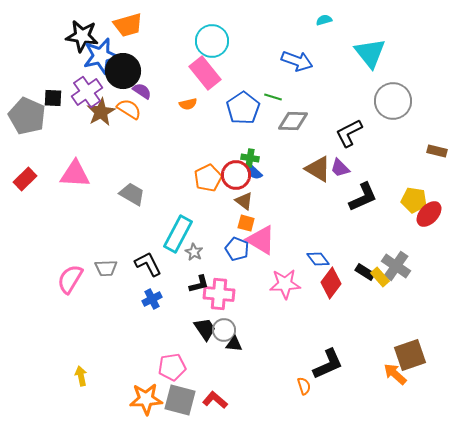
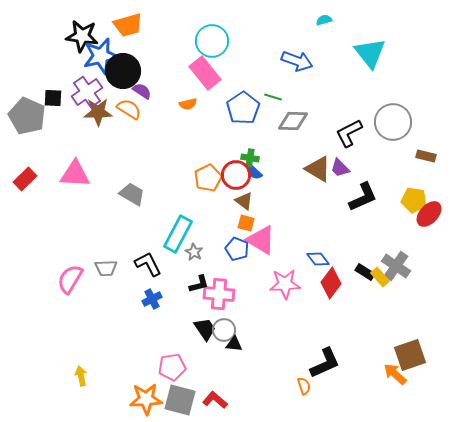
gray circle at (393, 101): moved 21 px down
brown star at (101, 112): moved 3 px left; rotated 28 degrees clockwise
brown rectangle at (437, 151): moved 11 px left, 5 px down
black L-shape at (328, 364): moved 3 px left, 1 px up
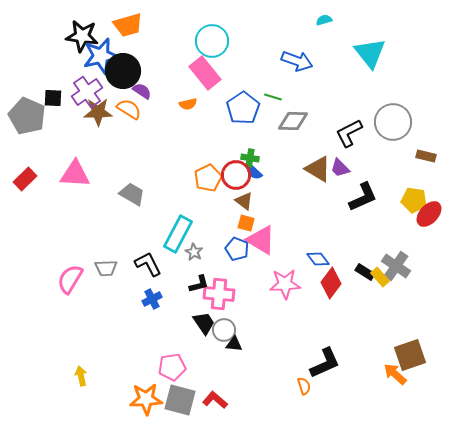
black trapezoid at (205, 329): moved 1 px left, 6 px up
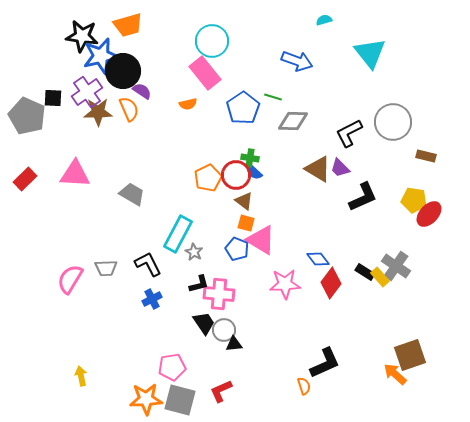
orange semicircle at (129, 109): rotated 35 degrees clockwise
black triangle at (234, 344): rotated 12 degrees counterclockwise
red L-shape at (215, 400): moved 6 px right, 9 px up; rotated 65 degrees counterclockwise
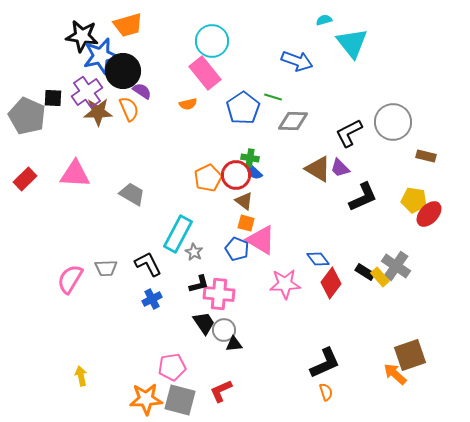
cyan triangle at (370, 53): moved 18 px left, 10 px up
orange semicircle at (304, 386): moved 22 px right, 6 px down
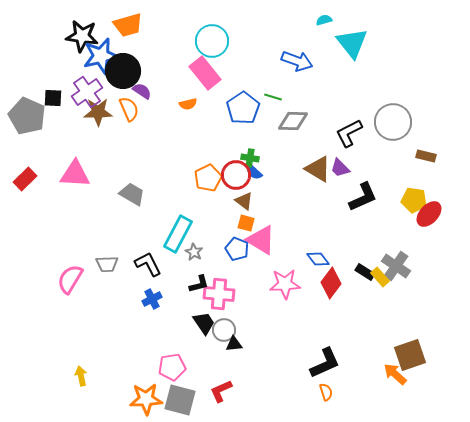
gray trapezoid at (106, 268): moved 1 px right, 4 px up
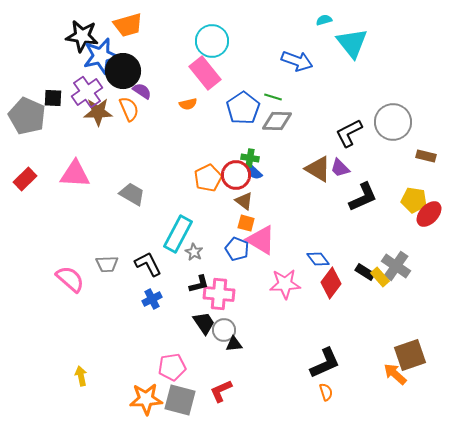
gray diamond at (293, 121): moved 16 px left
pink semicircle at (70, 279): rotated 100 degrees clockwise
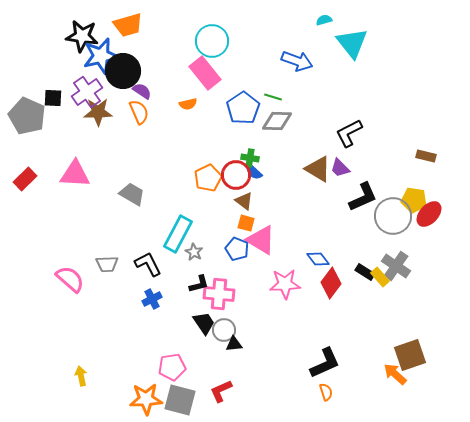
orange semicircle at (129, 109): moved 10 px right, 3 px down
gray circle at (393, 122): moved 94 px down
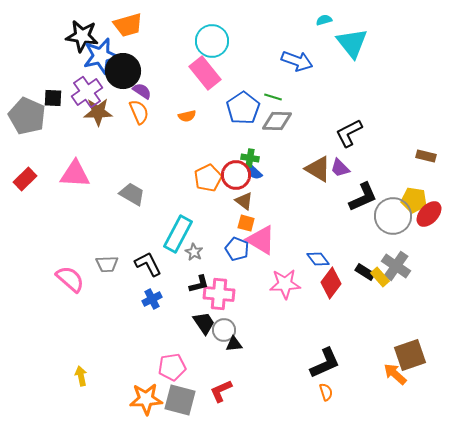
orange semicircle at (188, 104): moved 1 px left, 12 px down
